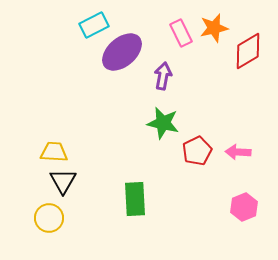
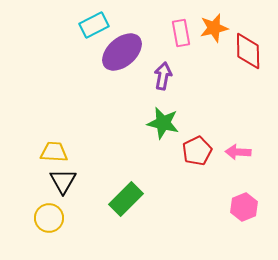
pink rectangle: rotated 16 degrees clockwise
red diamond: rotated 60 degrees counterclockwise
green rectangle: moved 9 px left; rotated 48 degrees clockwise
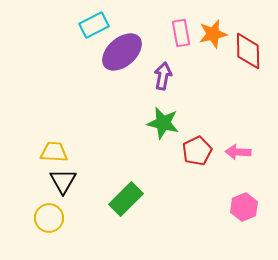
orange star: moved 1 px left, 6 px down
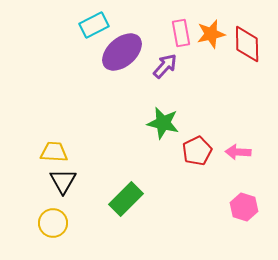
orange star: moved 2 px left
red diamond: moved 1 px left, 7 px up
purple arrow: moved 2 px right, 10 px up; rotated 32 degrees clockwise
pink hexagon: rotated 20 degrees counterclockwise
yellow circle: moved 4 px right, 5 px down
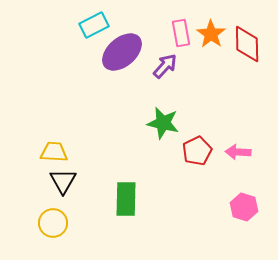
orange star: rotated 24 degrees counterclockwise
green rectangle: rotated 44 degrees counterclockwise
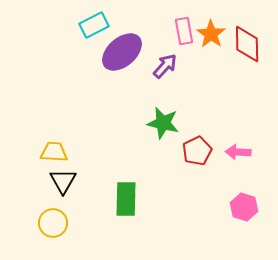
pink rectangle: moved 3 px right, 2 px up
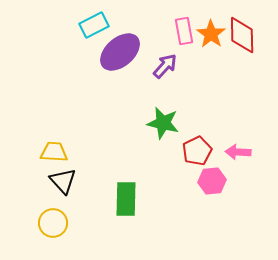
red diamond: moved 5 px left, 9 px up
purple ellipse: moved 2 px left
black triangle: rotated 12 degrees counterclockwise
pink hexagon: moved 32 px left, 26 px up; rotated 24 degrees counterclockwise
